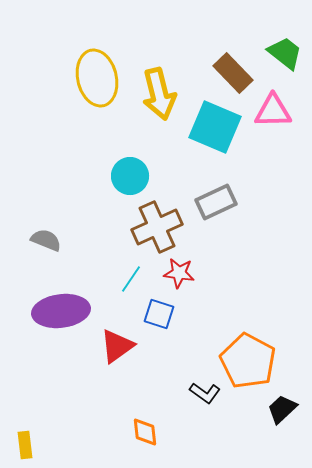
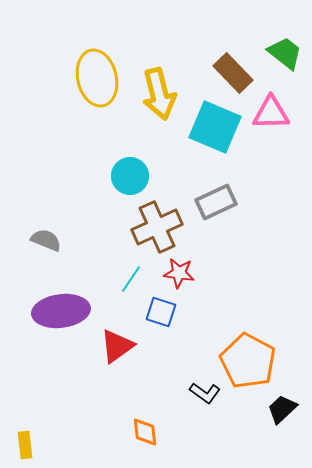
pink triangle: moved 2 px left, 2 px down
blue square: moved 2 px right, 2 px up
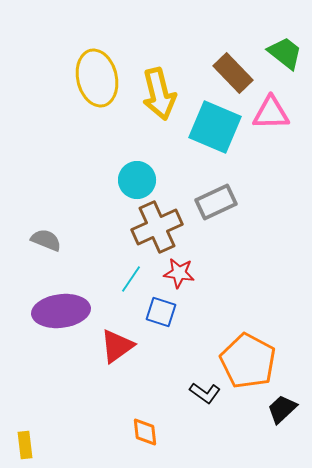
cyan circle: moved 7 px right, 4 px down
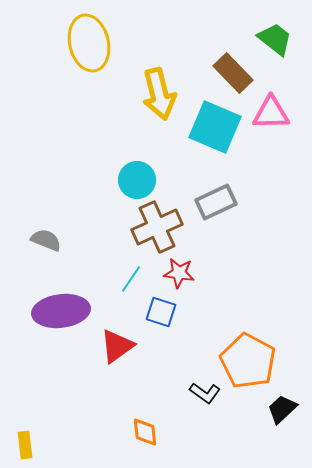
green trapezoid: moved 10 px left, 14 px up
yellow ellipse: moved 8 px left, 35 px up
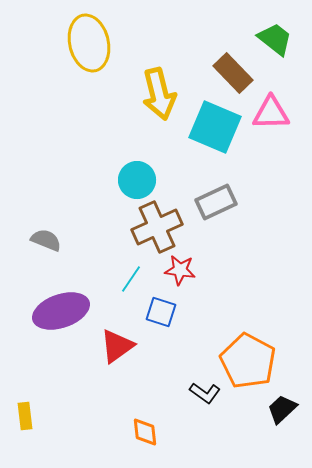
red star: moved 1 px right, 3 px up
purple ellipse: rotated 12 degrees counterclockwise
yellow rectangle: moved 29 px up
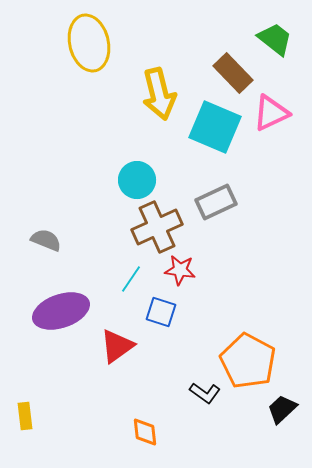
pink triangle: rotated 24 degrees counterclockwise
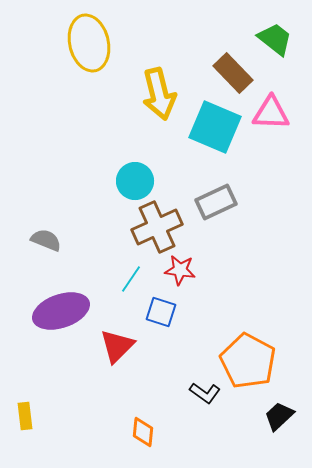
pink triangle: rotated 27 degrees clockwise
cyan circle: moved 2 px left, 1 px down
red triangle: rotated 9 degrees counterclockwise
black trapezoid: moved 3 px left, 7 px down
orange diamond: moved 2 px left; rotated 12 degrees clockwise
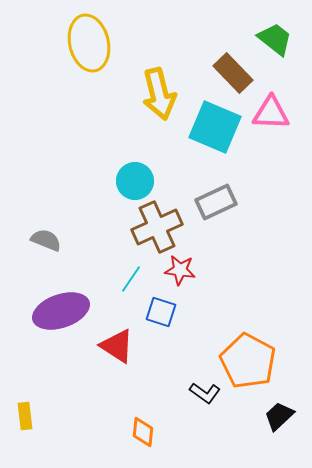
red triangle: rotated 42 degrees counterclockwise
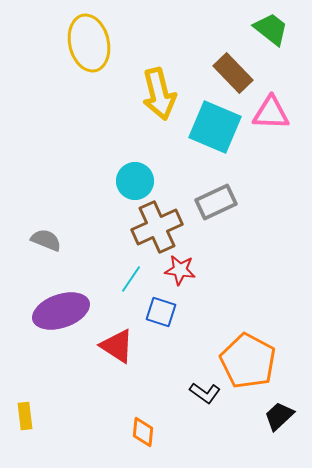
green trapezoid: moved 4 px left, 10 px up
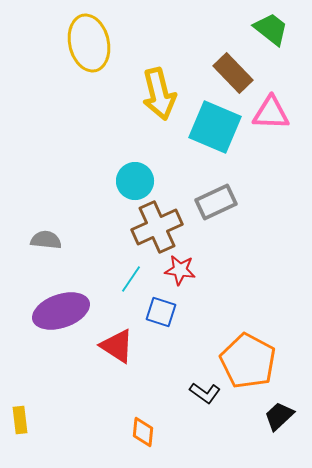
gray semicircle: rotated 16 degrees counterclockwise
yellow rectangle: moved 5 px left, 4 px down
